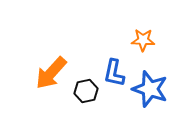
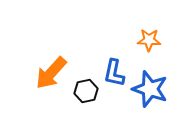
orange star: moved 6 px right
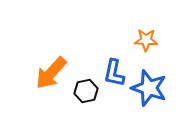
orange star: moved 3 px left
blue star: moved 1 px left, 1 px up
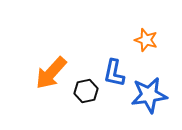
orange star: rotated 15 degrees clockwise
blue star: moved 7 px down; rotated 27 degrees counterclockwise
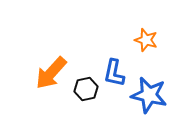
black hexagon: moved 2 px up
blue star: rotated 21 degrees clockwise
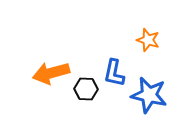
orange star: moved 2 px right
orange arrow: rotated 33 degrees clockwise
black hexagon: rotated 15 degrees clockwise
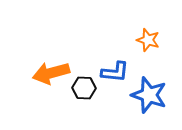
blue L-shape: moved 1 px right, 1 px up; rotated 96 degrees counterclockwise
black hexagon: moved 2 px left, 1 px up
blue star: rotated 6 degrees clockwise
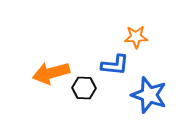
orange star: moved 12 px left, 3 px up; rotated 20 degrees counterclockwise
blue L-shape: moved 7 px up
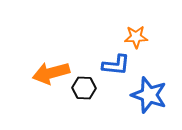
blue L-shape: moved 1 px right
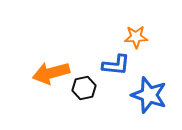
black hexagon: rotated 15 degrees counterclockwise
